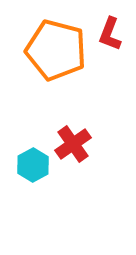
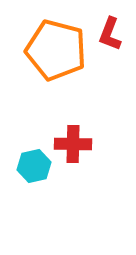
red cross: rotated 36 degrees clockwise
cyan hexagon: moved 1 px right, 1 px down; rotated 16 degrees clockwise
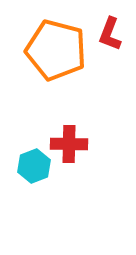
red cross: moved 4 px left
cyan hexagon: rotated 8 degrees counterclockwise
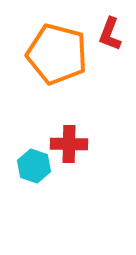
orange pentagon: moved 1 px right, 4 px down
cyan hexagon: rotated 20 degrees counterclockwise
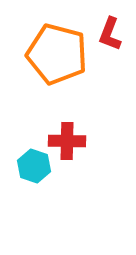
red cross: moved 2 px left, 3 px up
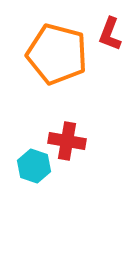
red cross: rotated 9 degrees clockwise
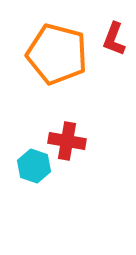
red L-shape: moved 4 px right, 5 px down
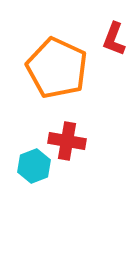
orange pentagon: moved 14 px down; rotated 10 degrees clockwise
cyan hexagon: rotated 20 degrees clockwise
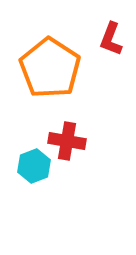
red L-shape: moved 3 px left
orange pentagon: moved 7 px left; rotated 8 degrees clockwise
